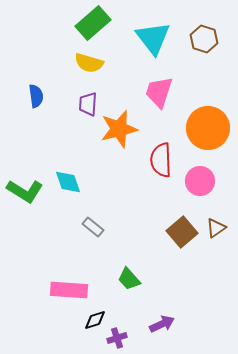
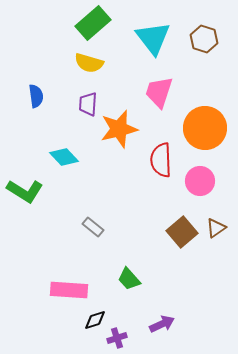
orange circle: moved 3 px left
cyan diamond: moved 4 px left, 25 px up; rotated 24 degrees counterclockwise
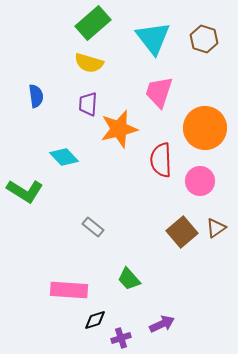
purple cross: moved 4 px right
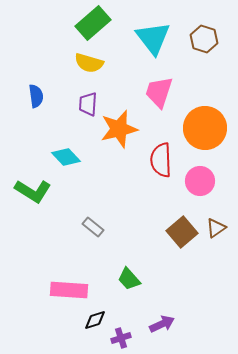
cyan diamond: moved 2 px right
green L-shape: moved 8 px right
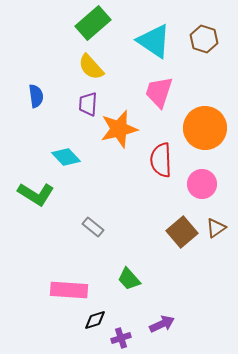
cyan triangle: moved 1 px right, 3 px down; rotated 18 degrees counterclockwise
yellow semicircle: moved 2 px right, 4 px down; rotated 32 degrees clockwise
pink circle: moved 2 px right, 3 px down
green L-shape: moved 3 px right, 3 px down
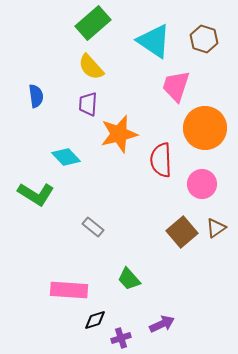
pink trapezoid: moved 17 px right, 6 px up
orange star: moved 5 px down
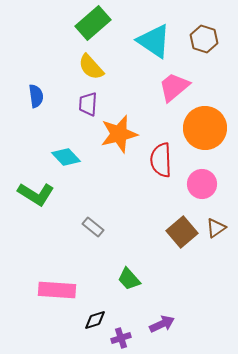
pink trapezoid: moved 2 px left, 1 px down; rotated 32 degrees clockwise
pink rectangle: moved 12 px left
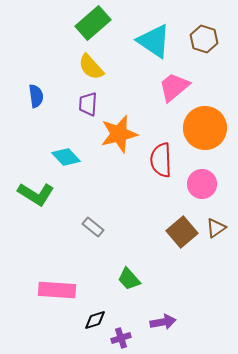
purple arrow: moved 1 px right, 2 px up; rotated 15 degrees clockwise
